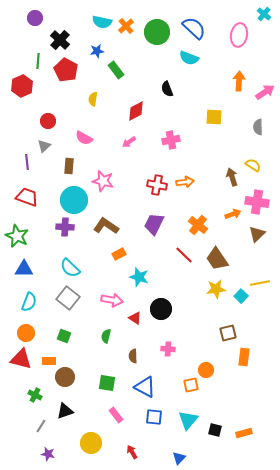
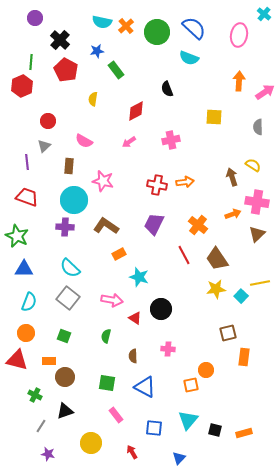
green line at (38, 61): moved 7 px left, 1 px down
pink semicircle at (84, 138): moved 3 px down
red line at (184, 255): rotated 18 degrees clockwise
red triangle at (21, 359): moved 4 px left, 1 px down
blue square at (154, 417): moved 11 px down
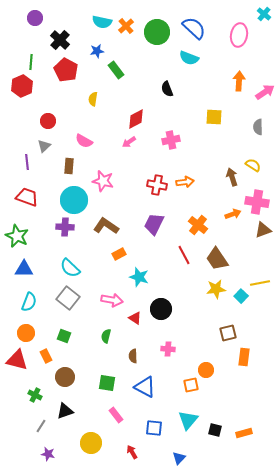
red diamond at (136, 111): moved 8 px down
brown triangle at (257, 234): moved 6 px right, 4 px up; rotated 24 degrees clockwise
orange rectangle at (49, 361): moved 3 px left, 5 px up; rotated 64 degrees clockwise
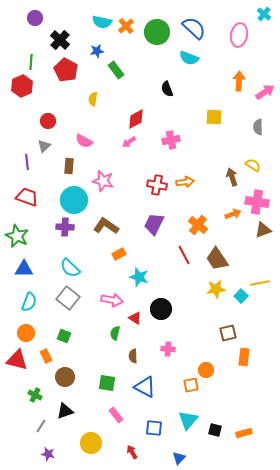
green semicircle at (106, 336): moved 9 px right, 3 px up
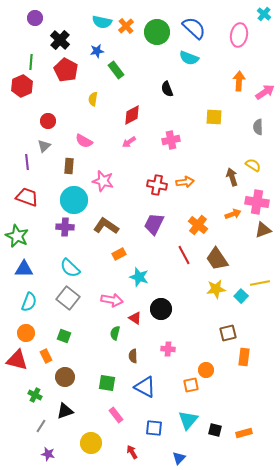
red diamond at (136, 119): moved 4 px left, 4 px up
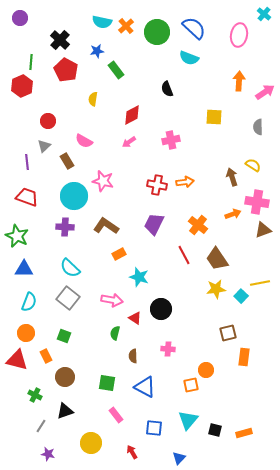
purple circle at (35, 18): moved 15 px left
brown rectangle at (69, 166): moved 2 px left, 5 px up; rotated 35 degrees counterclockwise
cyan circle at (74, 200): moved 4 px up
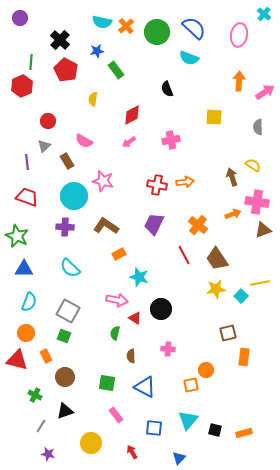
gray square at (68, 298): moved 13 px down; rotated 10 degrees counterclockwise
pink arrow at (112, 300): moved 5 px right
brown semicircle at (133, 356): moved 2 px left
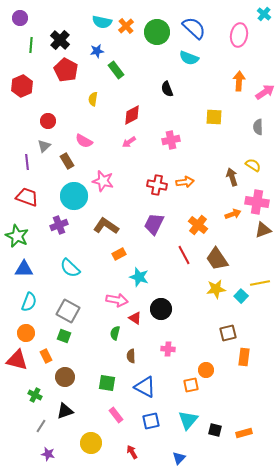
green line at (31, 62): moved 17 px up
purple cross at (65, 227): moved 6 px left, 2 px up; rotated 24 degrees counterclockwise
blue square at (154, 428): moved 3 px left, 7 px up; rotated 18 degrees counterclockwise
